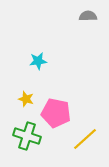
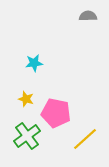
cyan star: moved 4 px left, 2 px down
green cross: rotated 36 degrees clockwise
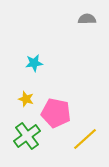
gray semicircle: moved 1 px left, 3 px down
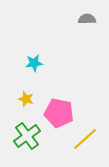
pink pentagon: moved 3 px right
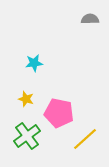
gray semicircle: moved 3 px right
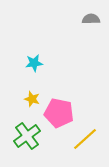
gray semicircle: moved 1 px right
yellow star: moved 6 px right
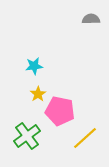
cyan star: moved 3 px down
yellow star: moved 6 px right, 5 px up; rotated 21 degrees clockwise
pink pentagon: moved 1 px right, 2 px up
yellow line: moved 1 px up
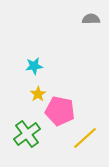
green cross: moved 2 px up
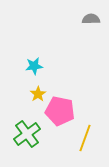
yellow line: rotated 28 degrees counterclockwise
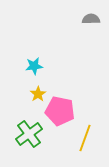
green cross: moved 2 px right
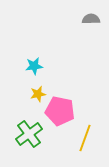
yellow star: rotated 21 degrees clockwise
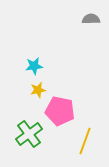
yellow star: moved 4 px up
yellow line: moved 3 px down
